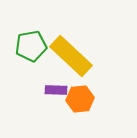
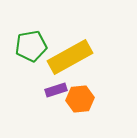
yellow rectangle: moved 1 px left, 1 px down; rotated 72 degrees counterclockwise
purple rectangle: rotated 20 degrees counterclockwise
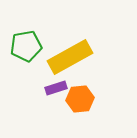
green pentagon: moved 5 px left
purple rectangle: moved 2 px up
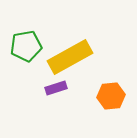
orange hexagon: moved 31 px right, 3 px up
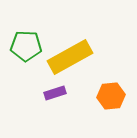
green pentagon: rotated 12 degrees clockwise
purple rectangle: moved 1 px left, 5 px down
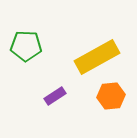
yellow rectangle: moved 27 px right
purple rectangle: moved 3 px down; rotated 15 degrees counterclockwise
